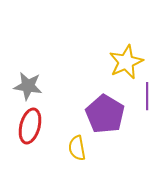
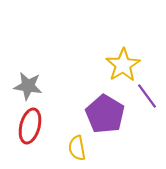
yellow star: moved 3 px left, 3 px down; rotated 8 degrees counterclockwise
purple line: rotated 36 degrees counterclockwise
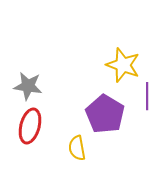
yellow star: rotated 20 degrees counterclockwise
purple line: rotated 36 degrees clockwise
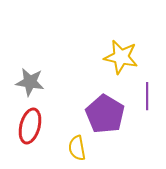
yellow star: moved 2 px left, 8 px up; rotated 8 degrees counterclockwise
gray star: moved 2 px right, 4 px up
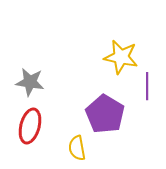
purple line: moved 10 px up
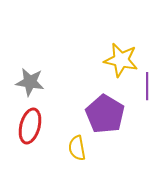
yellow star: moved 3 px down
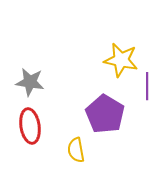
red ellipse: rotated 24 degrees counterclockwise
yellow semicircle: moved 1 px left, 2 px down
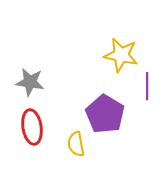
yellow star: moved 5 px up
red ellipse: moved 2 px right, 1 px down
yellow semicircle: moved 6 px up
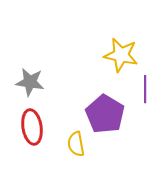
purple line: moved 2 px left, 3 px down
